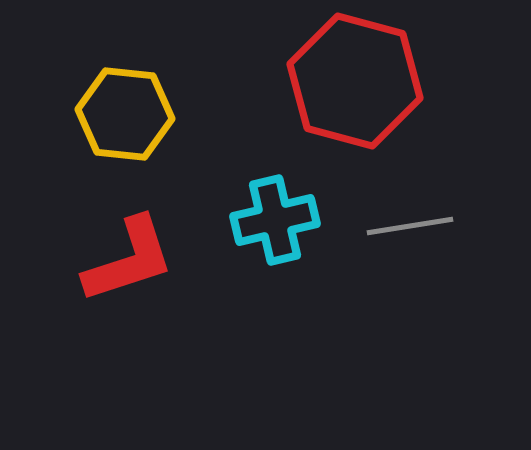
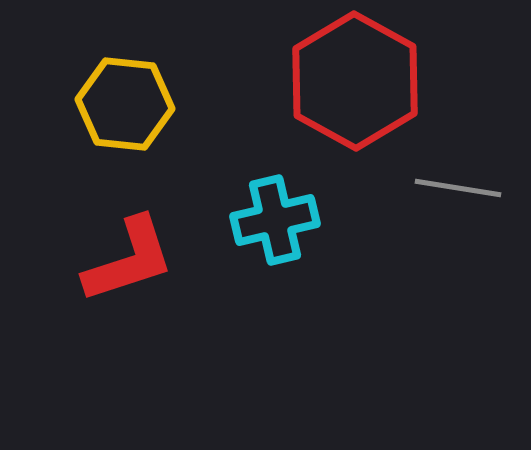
red hexagon: rotated 14 degrees clockwise
yellow hexagon: moved 10 px up
gray line: moved 48 px right, 38 px up; rotated 18 degrees clockwise
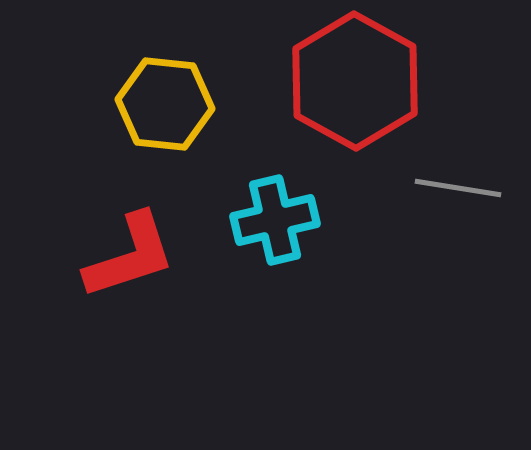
yellow hexagon: moved 40 px right
red L-shape: moved 1 px right, 4 px up
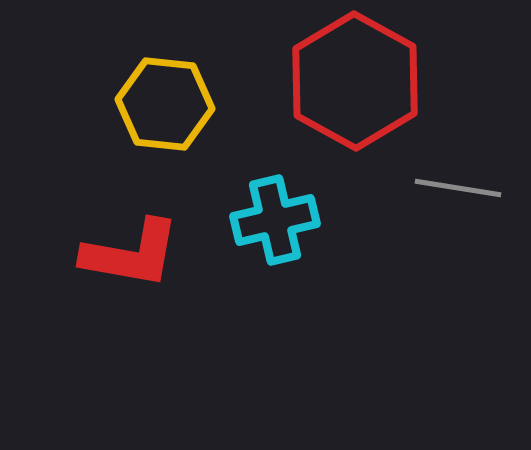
red L-shape: moved 1 px right, 2 px up; rotated 28 degrees clockwise
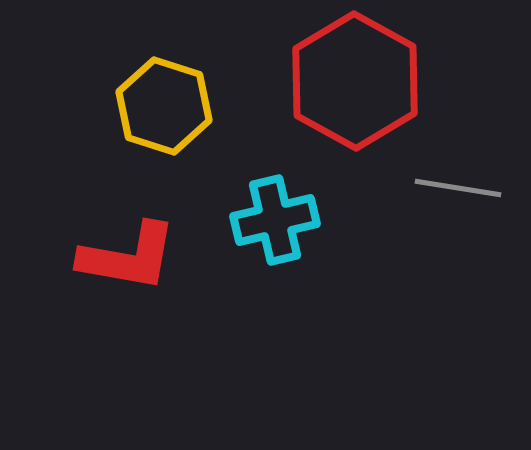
yellow hexagon: moved 1 px left, 2 px down; rotated 12 degrees clockwise
red L-shape: moved 3 px left, 3 px down
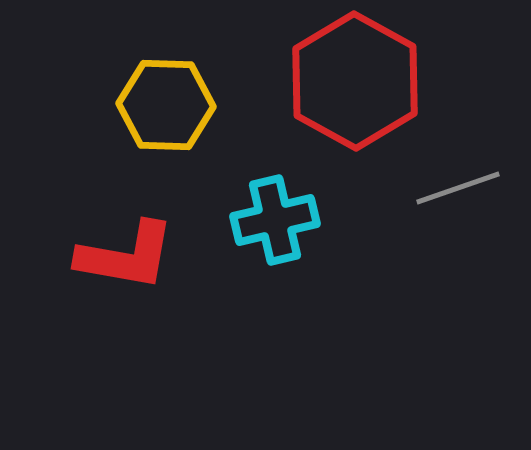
yellow hexagon: moved 2 px right, 1 px up; rotated 16 degrees counterclockwise
gray line: rotated 28 degrees counterclockwise
red L-shape: moved 2 px left, 1 px up
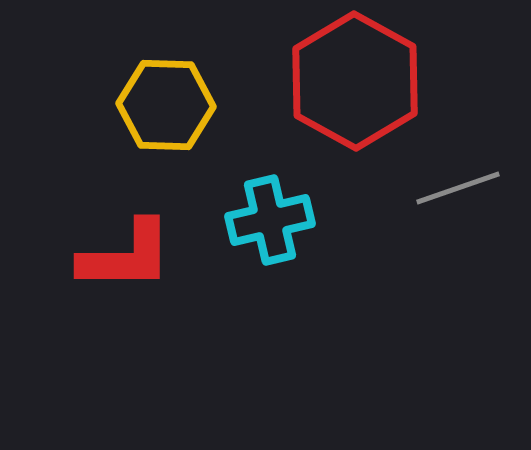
cyan cross: moved 5 px left
red L-shape: rotated 10 degrees counterclockwise
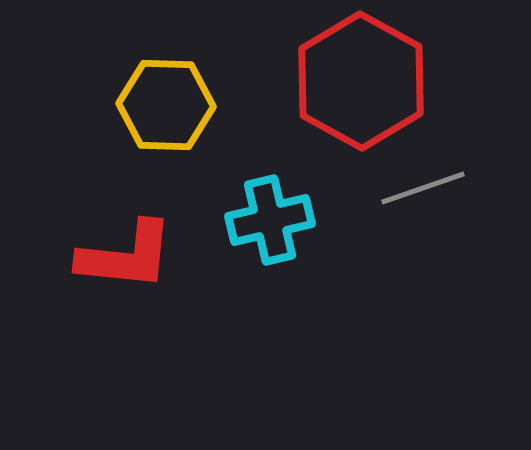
red hexagon: moved 6 px right
gray line: moved 35 px left
red L-shape: rotated 6 degrees clockwise
